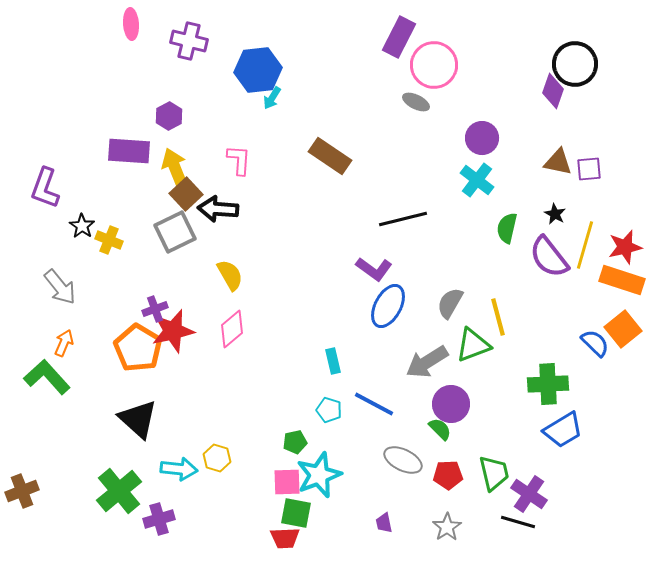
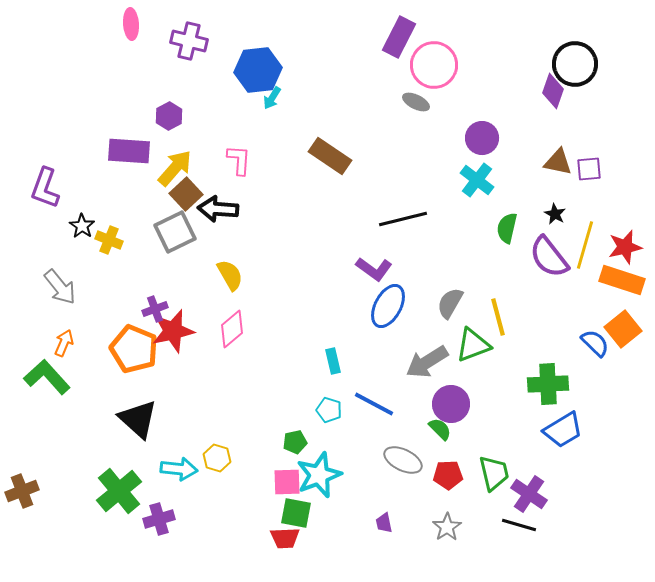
yellow arrow at (175, 168): rotated 63 degrees clockwise
orange pentagon at (138, 348): moved 4 px left, 1 px down; rotated 9 degrees counterclockwise
black line at (518, 522): moved 1 px right, 3 px down
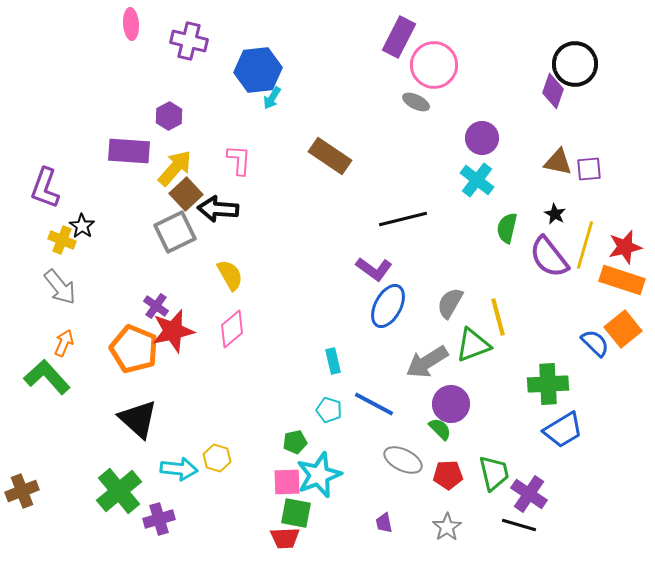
yellow cross at (109, 240): moved 47 px left
purple cross at (155, 309): moved 1 px right, 3 px up; rotated 35 degrees counterclockwise
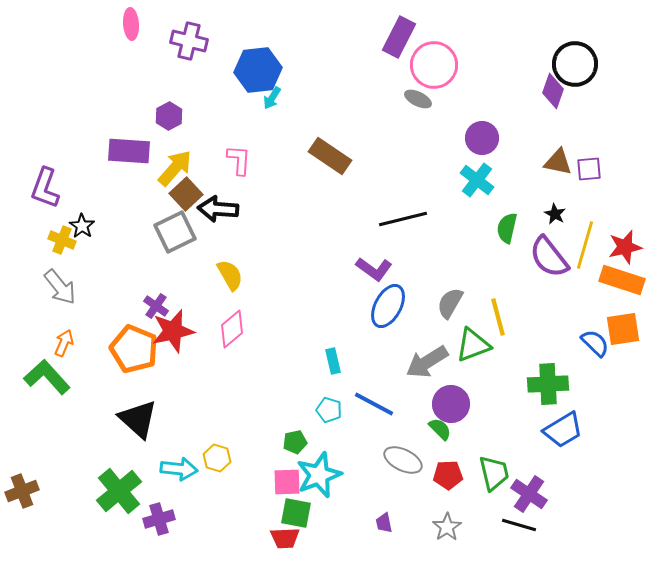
gray ellipse at (416, 102): moved 2 px right, 3 px up
orange square at (623, 329): rotated 30 degrees clockwise
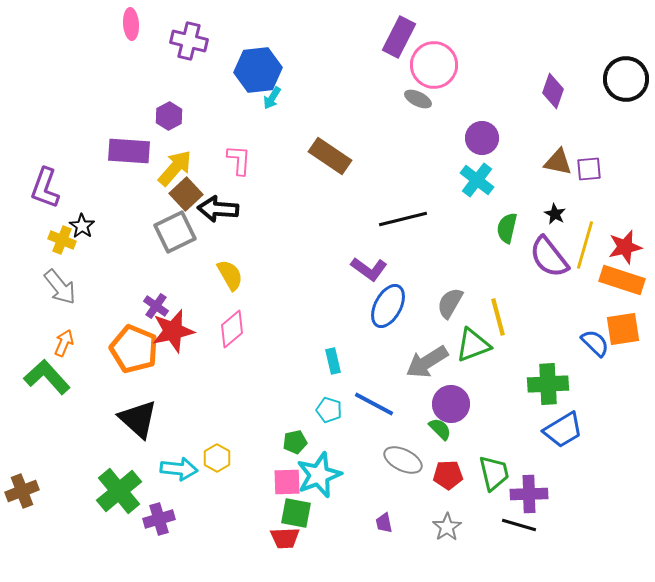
black circle at (575, 64): moved 51 px right, 15 px down
purple L-shape at (374, 269): moved 5 px left
yellow hexagon at (217, 458): rotated 12 degrees clockwise
purple cross at (529, 494): rotated 36 degrees counterclockwise
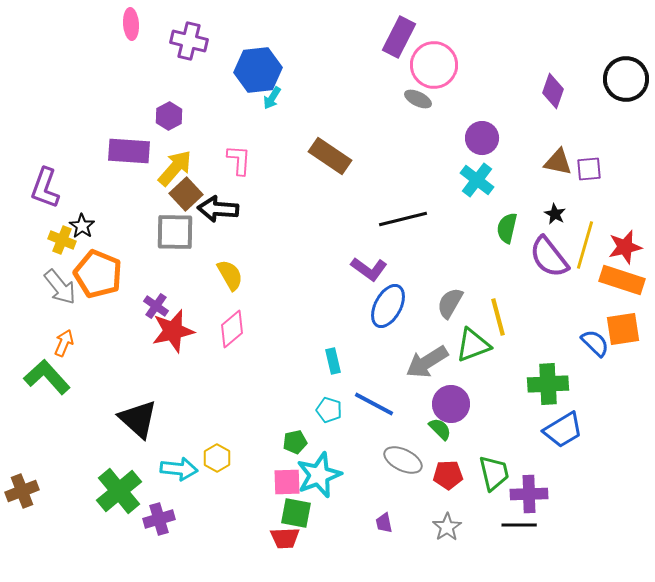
gray square at (175, 232): rotated 27 degrees clockwise
orange pentagon at (134, 349): moved 36 px left, 75 px up
black line at (519, 525): rotated 16 degrees counterclockwise
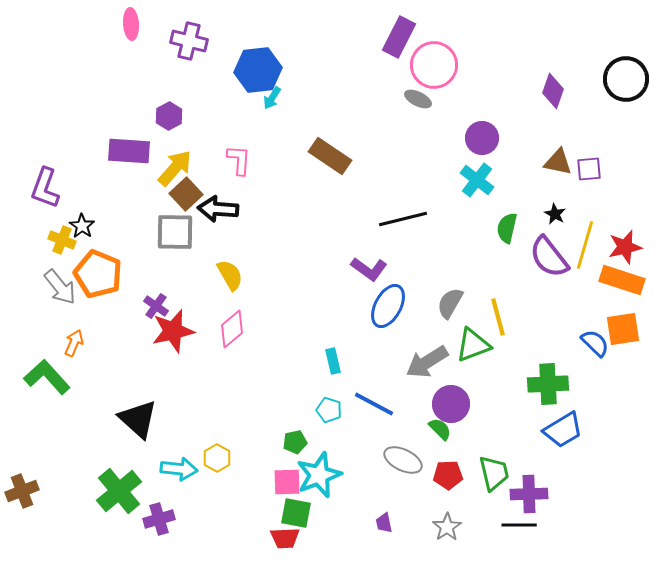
orange arrow at (64, 343): moved 10 px right
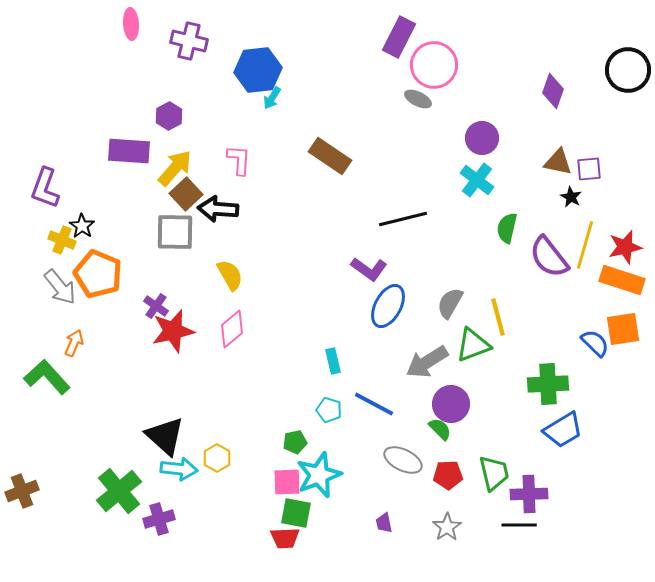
black circle at (626, 79): moved 2 px right, 9 px up
black star at (555, 214): moved 16 px right, 17 px up
black triangle at (138, 419): moved 27 px right, 17 px down
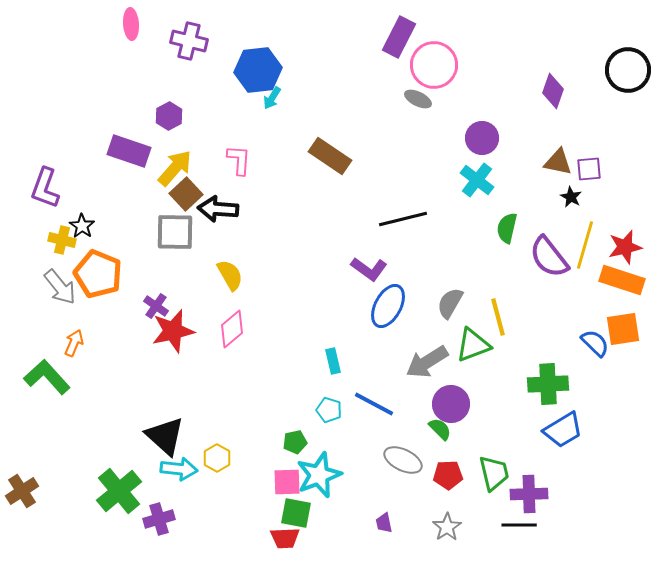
purple rectangle at (129, 151): rotated 15 degrees clockwise
yellow cross at (62, 240): rotated 8 degrees counterclockwise
brown cross at (22, 491): rotated 12 degrees counterclockwise
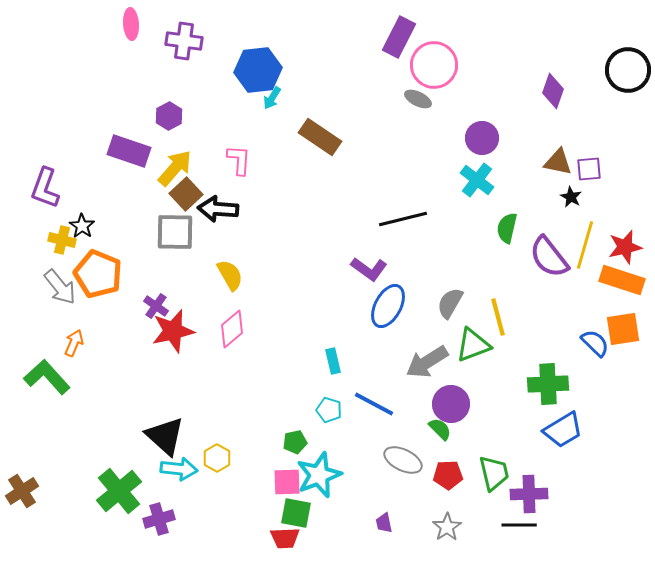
purple cross at (189, 41): moved 5 px left; rotated 6 degrees counterclockwise
brown rectangle at (330, 156): moved 10 px left, 19 px up
